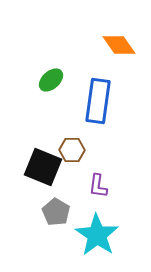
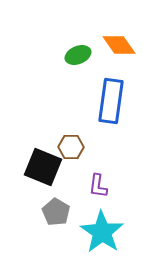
green ellipse: moved 27 px right, 25 px up; rotated 20 degrees clockwise
blue rectangle: moved 13 px right
brown hexagon: moved 1 px left, 3 px up
cyan star: moved 5 px right, 3 px up
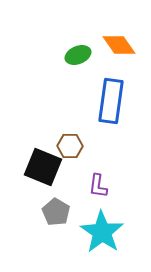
brown hexagon: moved 1 px left, 1 px up
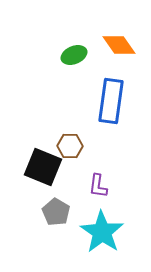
green ellipse: moved 4 px left
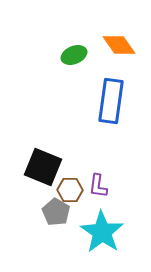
brown hexagon: moved 44 px down
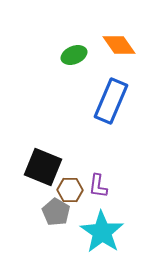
blue rectangle: rotated 15 degrees clockwise
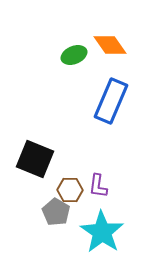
orange diamond: moved 9 px left
black square: moved 8 px left, 8 px up
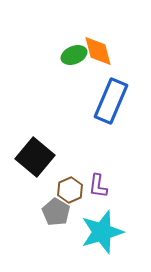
orange diamond: moved 12 px left, 6 px down; rotated 20 degrees clockwise
black square: moved 2 px up; rotated 18 degrees clockwise
brown hexagon: rotated 25 degrees counterclockwise
cyan star: rotated 21 degrees clockwise
